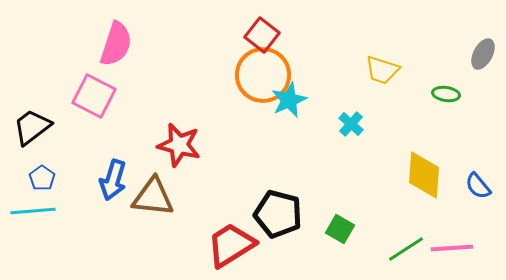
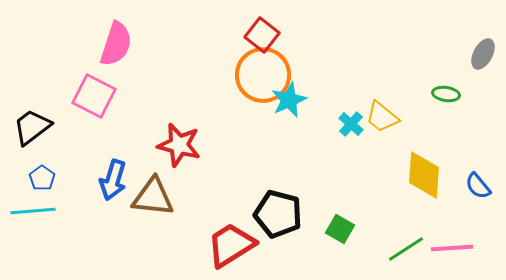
yellow trapezoid: moved 47 px down; rotated 21 degrees clockwise
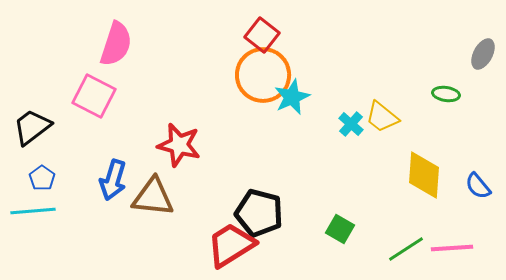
cyan star: moved 3 px right, 3 px up
black pentagon: moved 19 px left, 1 px up
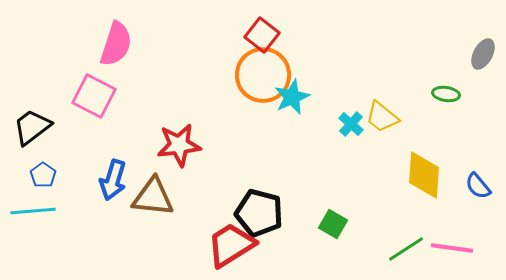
red star: rotated 21 degrees counterclockwise
blue pentagon: moved 1 px right, 3 px up
green square: moved 7 px left, 5 px up
pink line: rotated 12 degrees clockwise
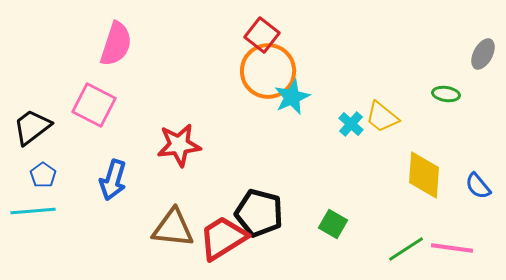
orange circle: moved 5 px right, 4 px up
pink square: moved 9 px down
brown triangle: moved 20 px right, 31 px down
red trapezoid: moved 8 px left, 7 px up
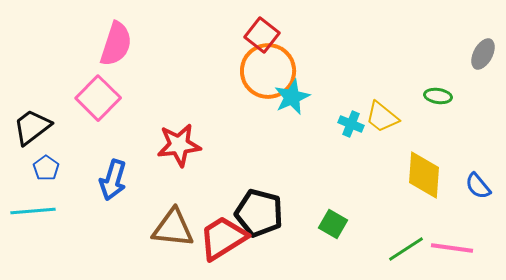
green ellipse: moved 8 px left, 2 px down
pink square: moved 4 px right, 7 px up; rotated 18 degrees clockwise
cyan cross: rotated 20 degrees counterclockwise
blue pentagon: moved 3 px right, 7 px up
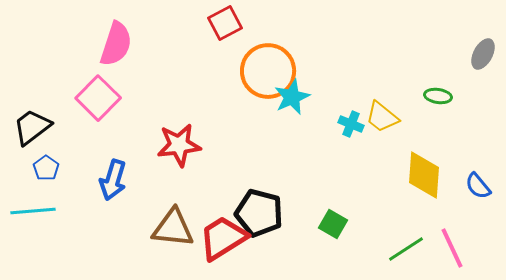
red square: moved 37 px left, 12 px up; rotated 24 degrees clockwise
pink line: rotated 57 degrees clockwise
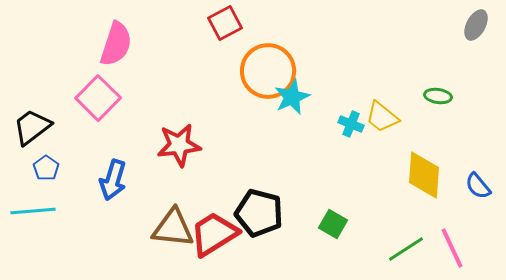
gray ellipse: moved 7 px left, 29 px up
red trapezoid: moved 9 px left, 4 px up
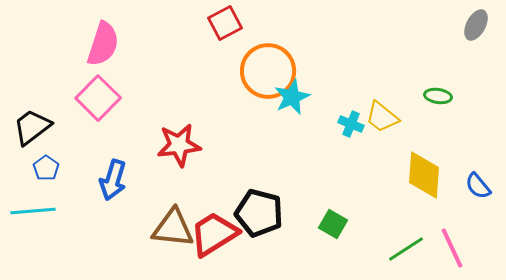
pink semicircle: moved 13 px left
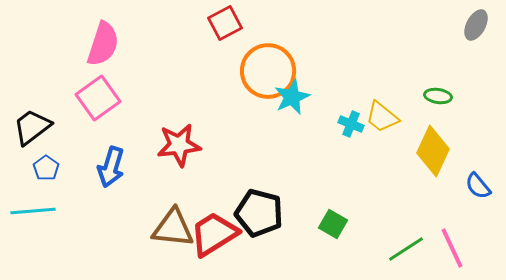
pink square: rotated 9 degrees clockwise
yellow diamond: moved 9 px right, 24 px up; rotated 21 degrees clockwise
blue arrow: moved 2 px left, 13 px up
